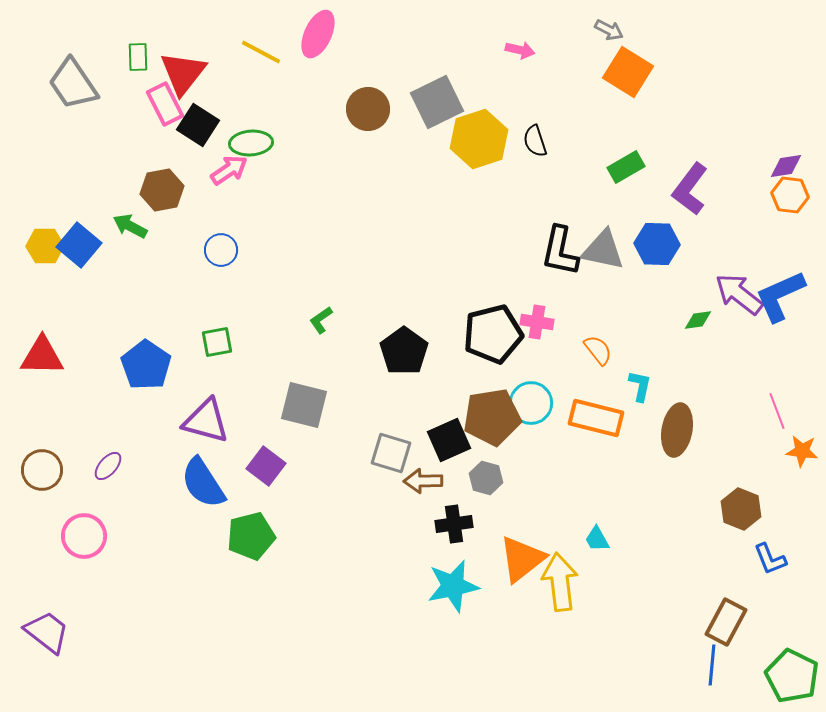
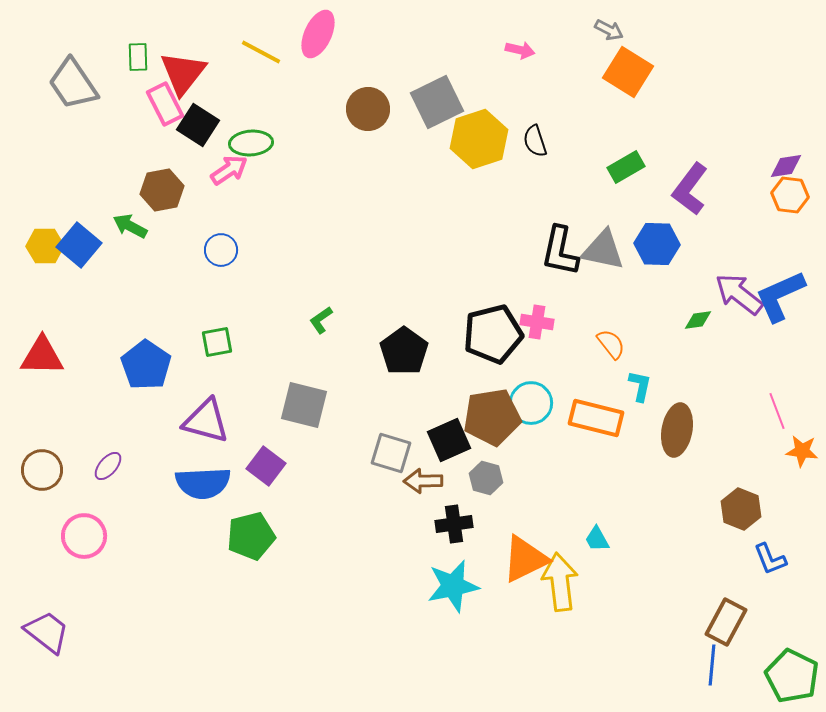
orange semicircle at (598, 350): moved 13 px right, 6 px up
blue semicircle at (203, 483): rotated 60 degrees counterclockwise
orange triangle at (522, 559): moved 3 px right; rotated 12 degrees clockwise
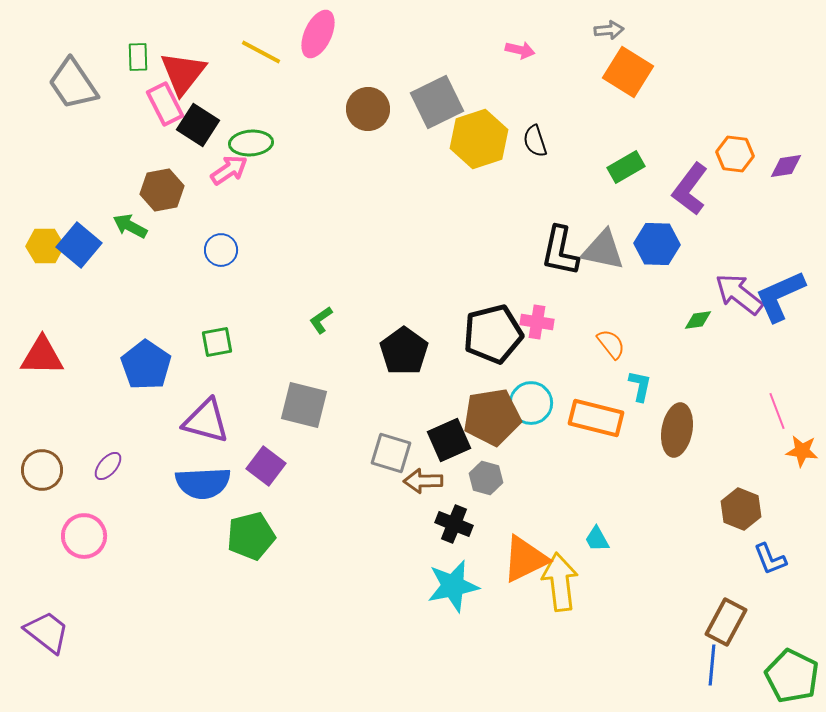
gray arrow at (609, 30): rotated 32 degrees counterclockwise
orange hexagon at (790, 195): moved 55 px left, 41 px up
black cross at (454, 524): rotated 30 degrees clockwise
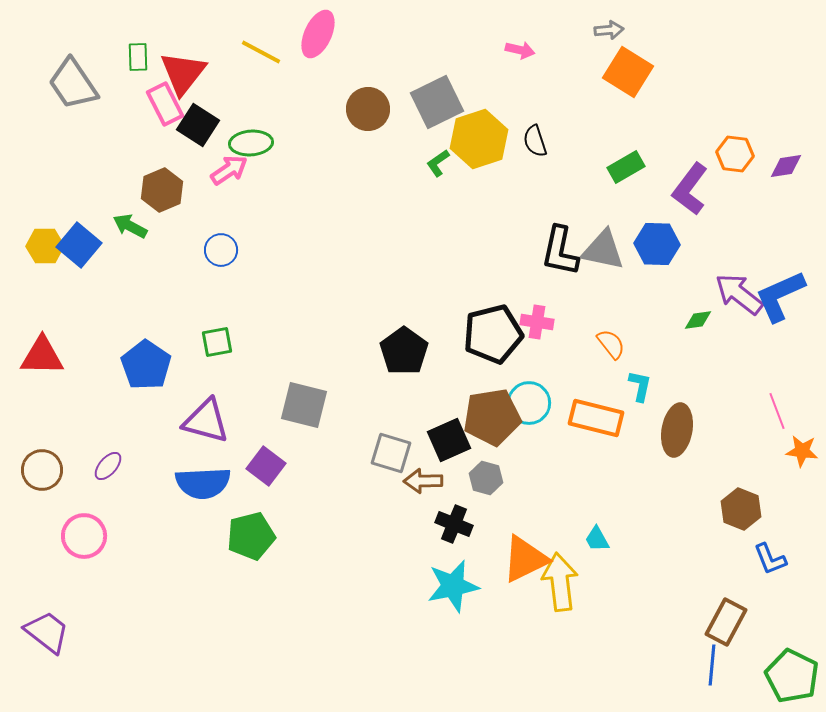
brown hexagon at (162, 190): rotated 12 degrees counterclockwise
green L-shape at (321, 320): moved 117 px right, 157 px up
cyan circle at (531, 403): moved 2 px left
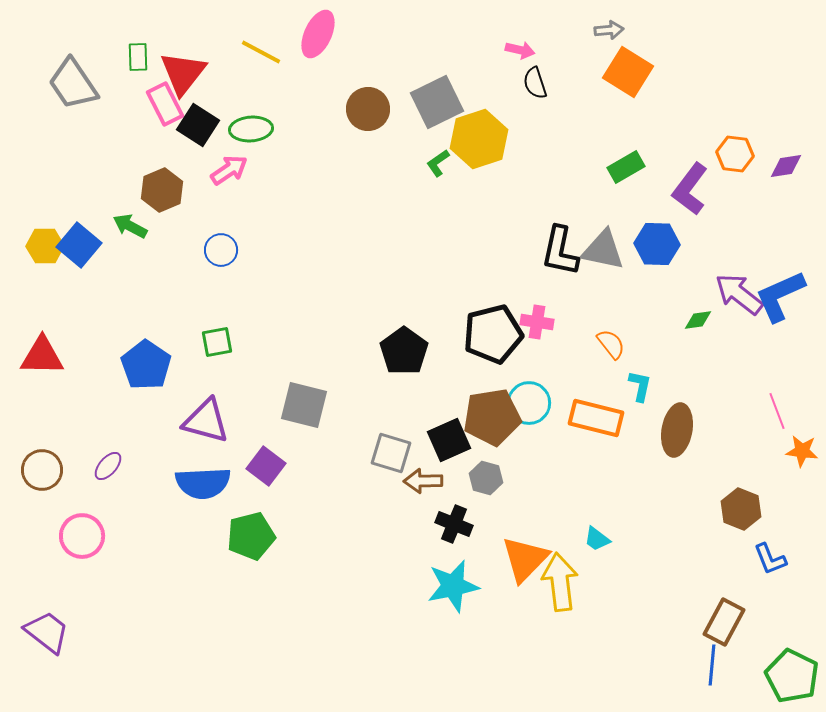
black semicircle at (535, 141): moved 58 px up
green ellipse at (251, 143): moved 14 px up
pink circle at (84, 536): moved 2 px left
cyan trapezoid at (597, 539): rotated 24 degrees counterclockwise
orange triangle at (525, 559): rotated 20 degrees counterclockwise
brown rectangle at (726, 622): moved 2 px left
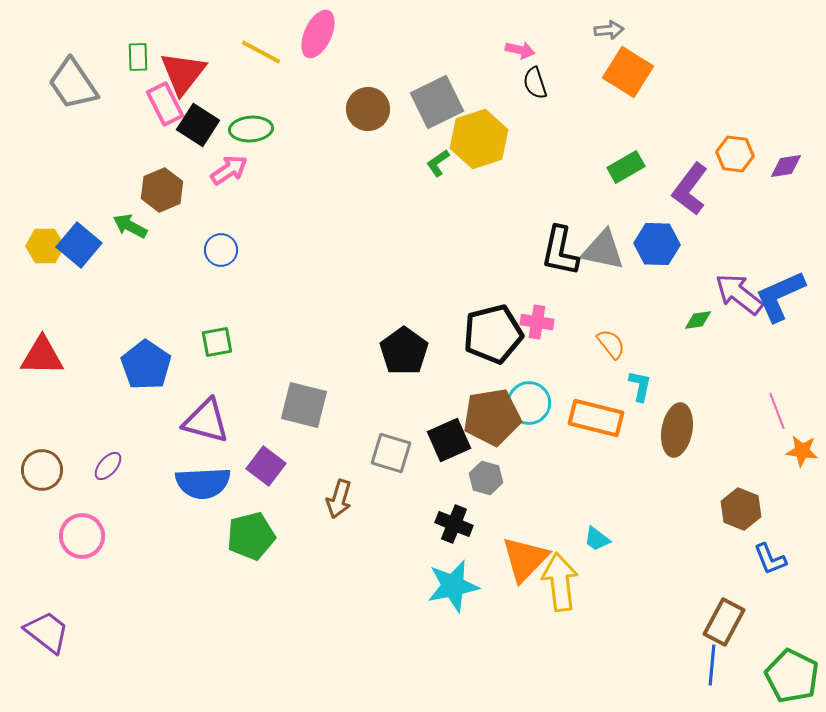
brown arrow at (423, 481): moved 84 px left, 18 px down; rotated 72 degrees counterclockwise
